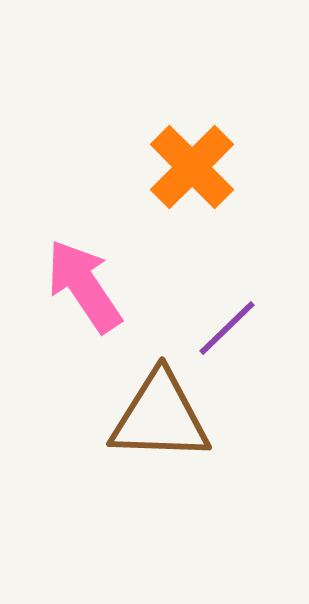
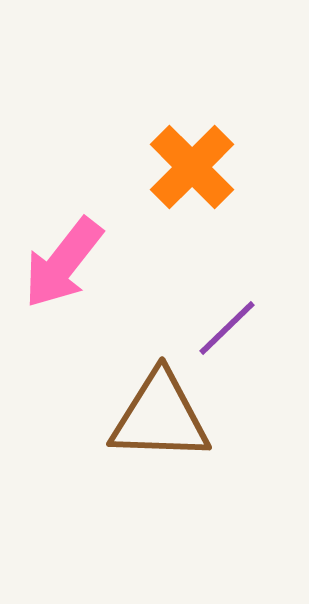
pink arrow: moved 21 px left, 23 px up; rotated 108 degrees counterclockwise
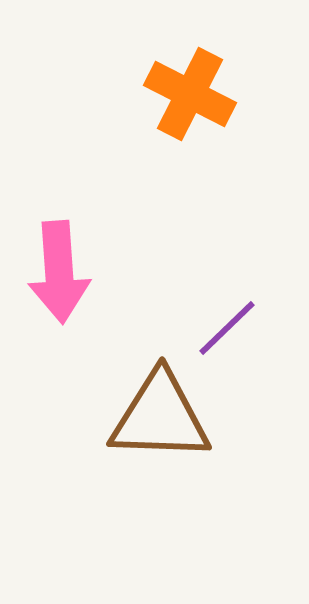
orange cross: moved 2 px left, 73 px up; rotated 18 degrees counterclockwise
pink arrow: moved 4 px left, 9 px down; rotated 42 degrees counterclockwise
